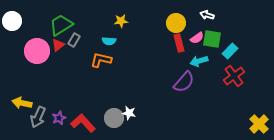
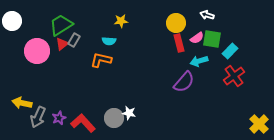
red triangle: moved 4 px right, 1 px up
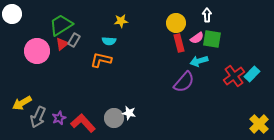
white arrow: rotated 72 degrees clockwise
white circle: moved 7 px up
cyan rectangle: moved 22 px right, 23 px down
yellow arrow: rotated 42 degrees counterclockwise
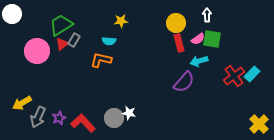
pink semicircle: moved 1 px right, 1 px down
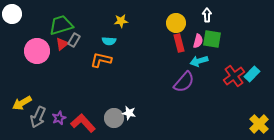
green trapezoid: rotated 15 degrees clockwise
pink semicircle: moved 2 px down; rotated 40 degrees counterclockwise
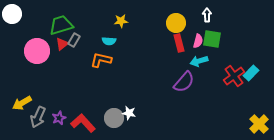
cyan rectangle: moved 1 px left, 1 px up
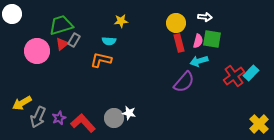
white arrow: moved 2 px left, 2 px down; rotated 96 degrees clockwise
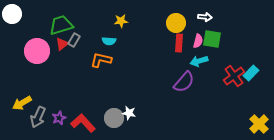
red rectangle: rotated 18 degrees clockwise
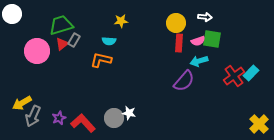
pink semicircle: rotated 56 degrees clockwise
purple semicircle: moved 1 px up
gray arrow: moved 5 px left, 1 px up
